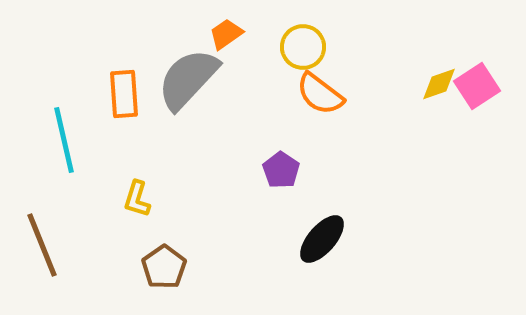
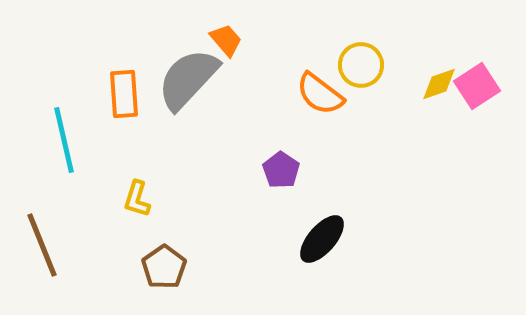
orange trapezoid: moved 6 px down; rotated 84 degrees clockwise
yellow circle: moved 58 px right, 18 px down
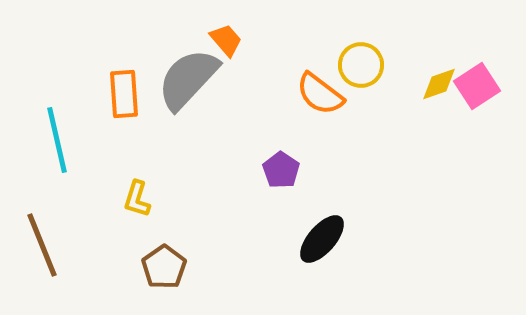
cyan line: moved 7 px left
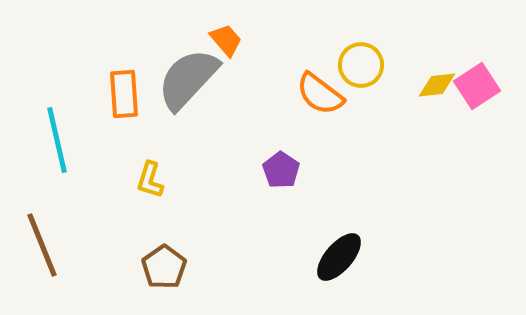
yellow diamond: moved 2 px left, 1 px down; rotated 12 degrees clockwise
yellow L-shape: moved 13 px right, 19 px up
black ellipse: moved 17 px right, 18 px down
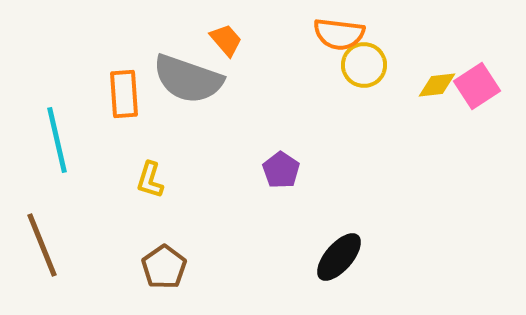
yellow circle: moved 3 px right
gray semicircle: rotated 114 degrees counterclockwise
orange semicircle: moved 19 px right, 60 px up; rotated 30 degrees counterclockwise
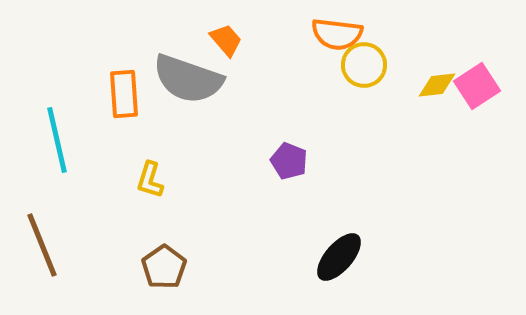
orange semicircle: moved 2 px left
purple pentagon: moved 8 px right, 9 px up; rotated 12 degrees counterclockwise
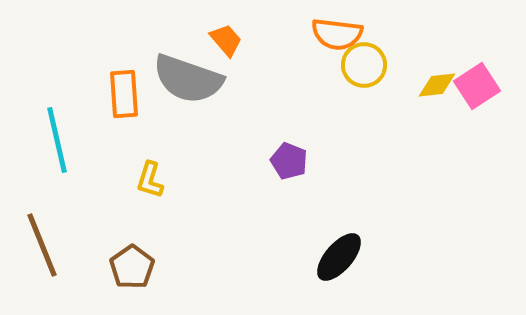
brown pentagon: moved 32 px left
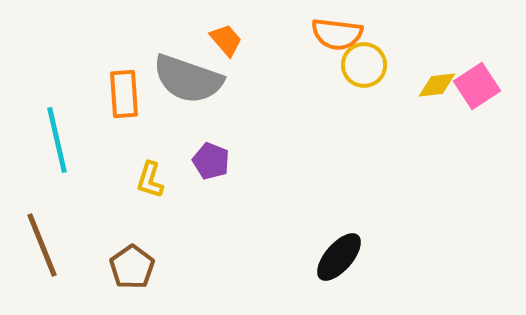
purple pentagon: moved 78 px left
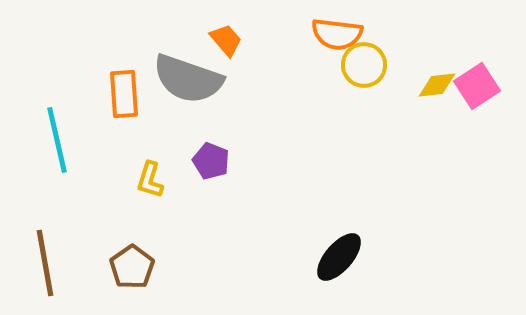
brown line: moved 3 px right, 18 px down; rotated 12 degrees clockwise
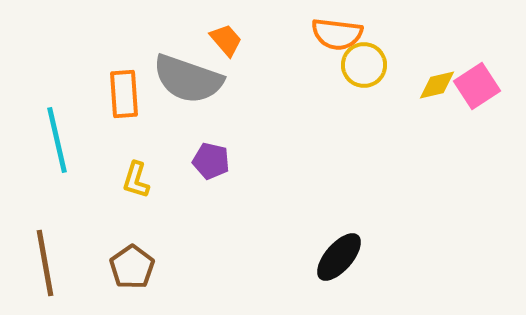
yellow diamond: rotated 6 degrees counterclockwise
purple pentagon: rotated 9 degrees counterclockwise
yellow L-shape: moved 14 px left
